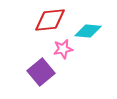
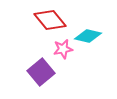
red diamond: rotated 56 degrees clockwise
cyan diamond: moved 5 px down; rotated 8 degrees clockwise
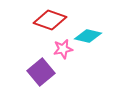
red diamond: rotated 32 degrees counterclockwise
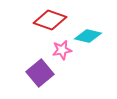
pink star: moved 1 px left, 1 px down
purple square: moved 1 px left, 1 px down
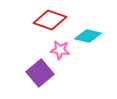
pink star: moved 2 px left; rotated 18 degrees clockwise
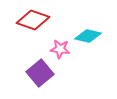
red diamond: moved 17 px left
pink star: moved 1 px up
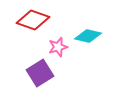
pink star: moved 2 px left, 2 px up; rotated 24 degrees counterclockwise
purple square: rotated 8 degrees clockwise
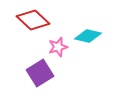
red diamond: rotated 24 degrees clockwise
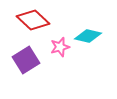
pink star: moved 2 px right
purple square: moved 14 px left, 13 px up
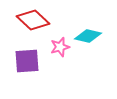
purple square: moved 1 px right, 1 px down; rotated 28 degrees clockwise
